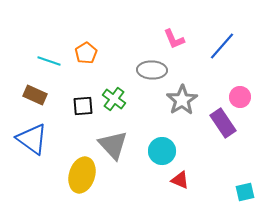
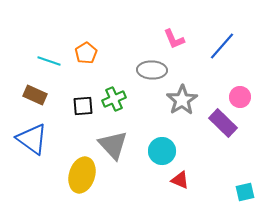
green cross: rotated 30 degrees clockwise
purple rectangle: rotated 12 degrees counterclockwise
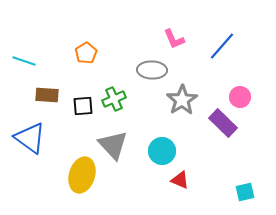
cyan line: moved 25 px left
brown rectangle: moved 12 px right; rotated 20 degrees counterclockwise
blue triangle: moved 2 px left, 1 px up
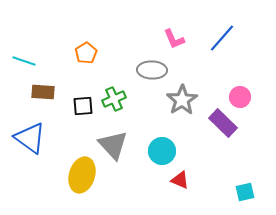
blue line: moved 8 px up
brown rectangle: moved 4 px left, 3 px up
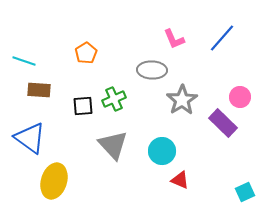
brown rectangle: moved 4 px left, 2 px up
yellow ellipse: moved 28 px left, 6 px down
cyan square: rotated 12 degrees counterclockwise
